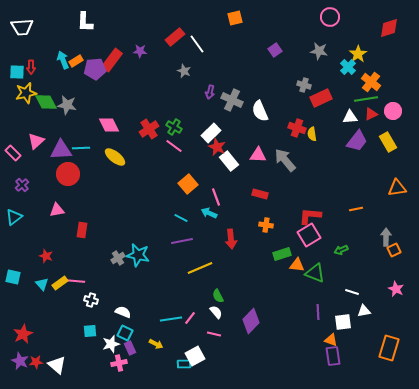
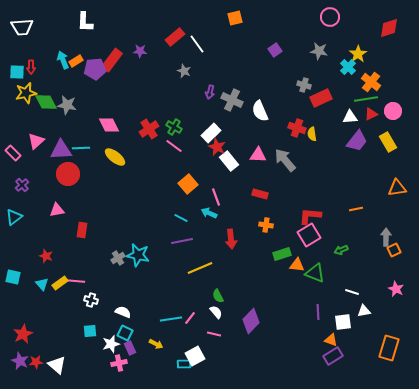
purple rectangle at (333, 356): rotated 66 degrees clockwise
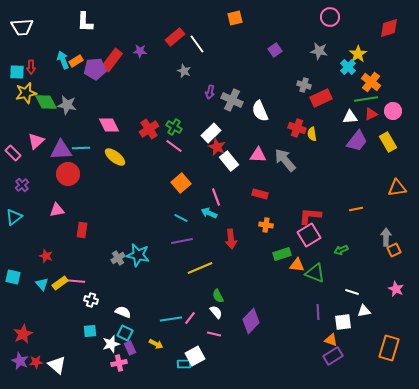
orange square at (188, 184): moved 7 px left, 1 px up
